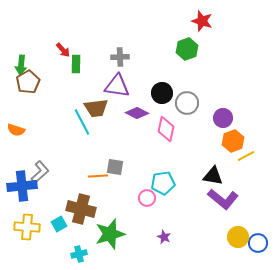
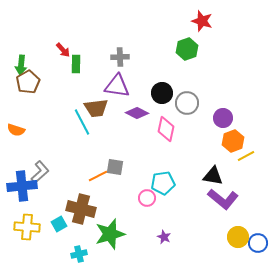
orange line: rotated 24 degrees counterclockwise
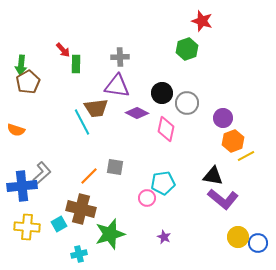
gray L-shape: moved 2 px right, 1 px down
orange line: moved 9 px left; rotated 18 degrees counterclockwise
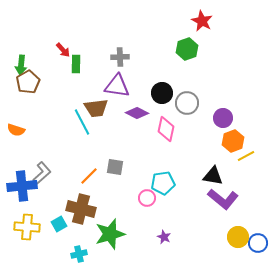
red star: rotated 10 degrees clockwise
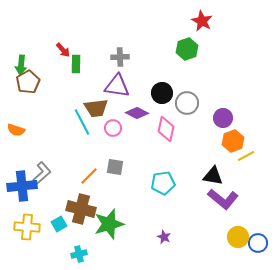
pink circle: moved 34 px left, 70 px up
green star: moved 1 px left, 10 px up
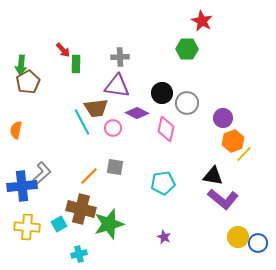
green hexagon: rotated 20 degrees clockwise
orange semicircle: rotated 84 degrees clockwise
yellow line: moved 2 px left, 2 px up; rotated 18 degrees counterclockwise
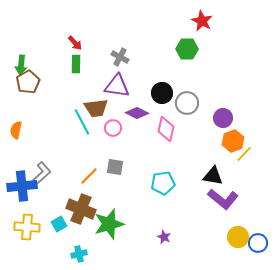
red arrow: moved 12 px right, 7 px up
gray cross: rotated 30 degrees clockwise
brown cross: rotated 8 degrees clockwise
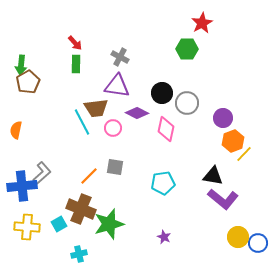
red star: moved 2 px down; rotated 15 degrees clockwise
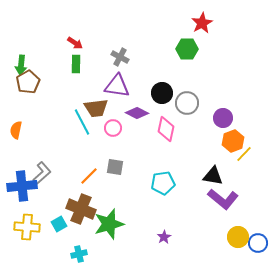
red arrow: rotated 14 degrees counterclockwise
purple star: rotated 16 degrees clockwise
